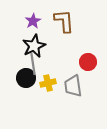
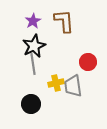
black circle: moved 5 px right, 26 px down
yellow cross: moved 8 px right
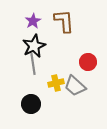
gray trapezoid: moved 2 px right; rotated 40 degrees counterclockwise
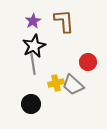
gray trapezoid: moved 2 px left, 1 px up
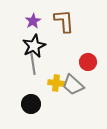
yellow cross: rotated 21 degrees clockwise
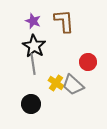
purple star: rotated 21 degrees counterclockwise
black star: rotated 15 degrees counterclockwise
yellow cross: rotated 28 degrees clockwise
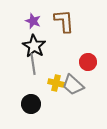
yellow cross: rotated 21 degrees counterclockwise
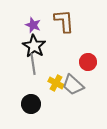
purple star: moved 4 px down
yellow cross: rotated 14 degrees clockwise
